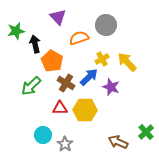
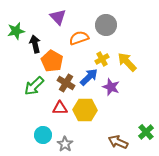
green arrow: moved 3 px right
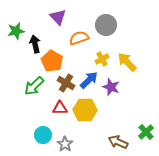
blue arrow: moved 3 px down
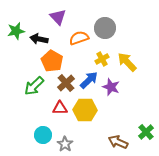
gray circle: moved 1 px left, 3 px down
black arrow: moved 4 px right, 5 px up; rotated 66 degrees counterclockwise
brown cross: rotated 18 degrees clockwise
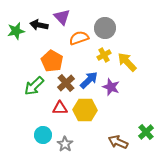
purple triangle: moved 4 px right
black arrow: moved 14 px up
yellow cross: moved 2 px right, 4 px up
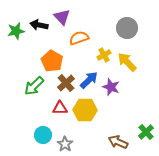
gray circle: moved 22 px right
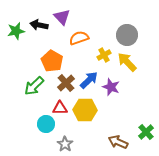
gray circle: moved 7 px down
cyan circle: moved 3 px right, 11 px up
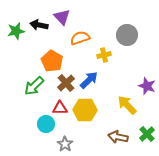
orange semicircle: moved 1 px right
yellow cross: rotated 16 degrees clockwise
yellow arrow: moved 43 px down
purple star: moved 36 px right, 1 px up
green cross: moved 1 px right, 2 px down
brown arrow: moved 5 px up; rotated 12 degrees counterclockwise
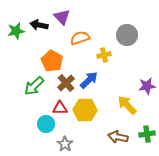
purple star: rotated 30 degrees counterclockwise
green cross: rotated 35 degrees clockwise
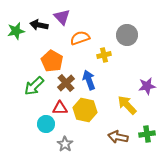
blue arrow: rotated 66 degrees counterclockwise
yellow hexagon: rotated 10 degrees clockwise
